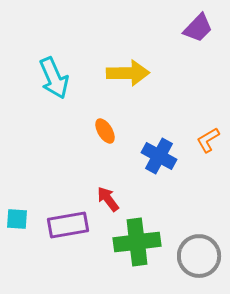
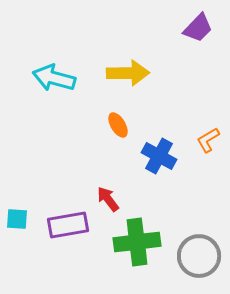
cyan arrow: rotated 129 degrees clockwise
orange ellipse: moved 13 px right, 6 px up
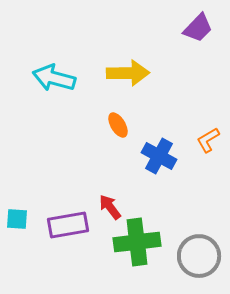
red arrow: moved 2 px right, 8 px down
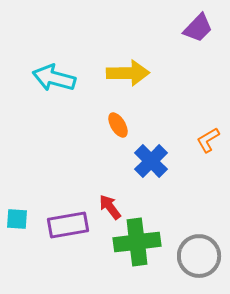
blue cross: moved 8 px left, 5 px down; rotated 16 degrees clockwise
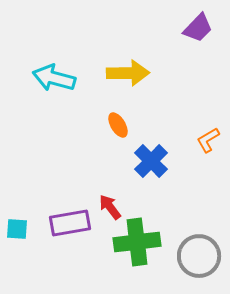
cyan square: moved 10 px down
purple rectangle: moved 2 px right, 2 px up
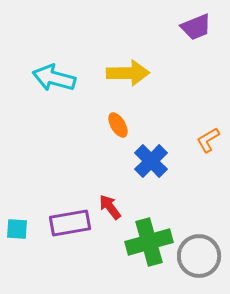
purple trapezoid: moved 2 px left, 1 px up; rotated 24 degrees clockwise
green cross: moved 12 px right; rotated 9 degrees counterclockwise
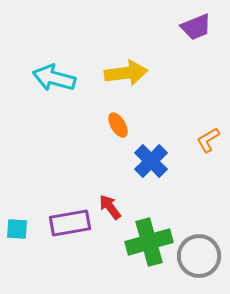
yellow arrow: moved 2 px left; rotated 6 degrees counterclockwise
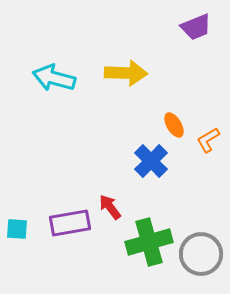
yellow arrow: rotated 9 degrees clockwise
orange ellipse: moved 56 px right
gray circle: moved 2 px right, 2 px up
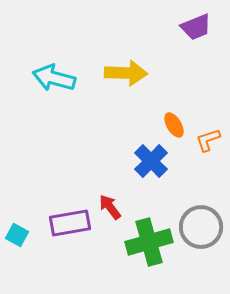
orange L-shape: rotated 12 degrees clockwise
cyan square: moved 6 px down; rotated 25 degrees clockwise
gray circle: moved 27 px up
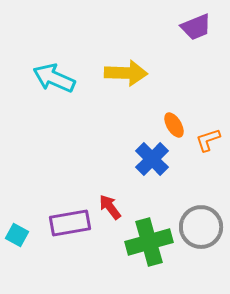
cyan arrow: rotated 9 degrees clockwise
blue cross: moved 1 px right, 2 px up
